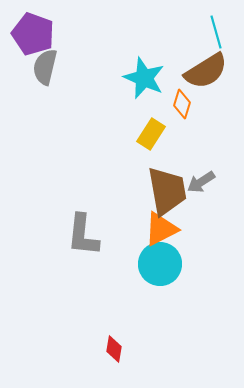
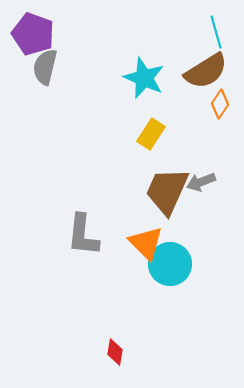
orange diamond: moved 38 px right; rotated 16 degrees clockwise
gray arrow: rotated 12 degrees clockwise
brown trapezoid: rotated 146 degrees counterclockwise
orange triangle: moved 15 px left, 14 px down; rotated 48 degrees counterclockwise
cyan circle: moved 10 px right
red diamond: moved 1 px right, 3 px down
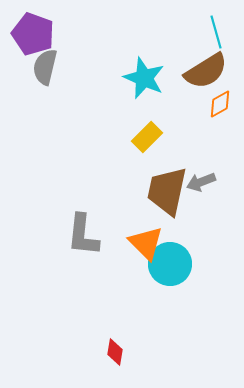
orange diamond: rotated 28 degrees clockwise
yellow rectangle: moved 4 px left, 3 px down; rotated 12 degrees clockwise
brown trapezoid: rotated 12 degrees counterclockwise
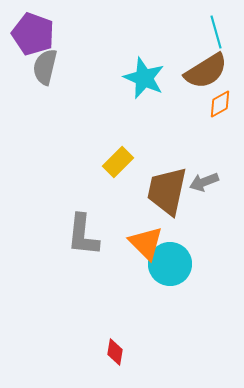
yellow rectangle: moved 29 px left, 25 px down
gray arrow: moved 3 px right
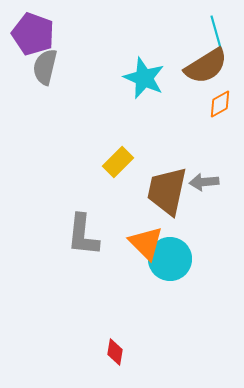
brown semicircle: moved 5 px up
gray arrow: rotated 16 degrees clockwise
cyan circle: moved 5 px up
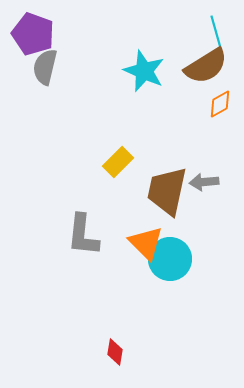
cyan star: moved 7 px up
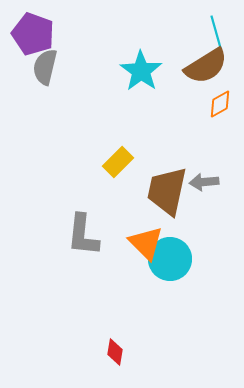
cyan star: moved 3 px left; rotated 12 degrees clockwise
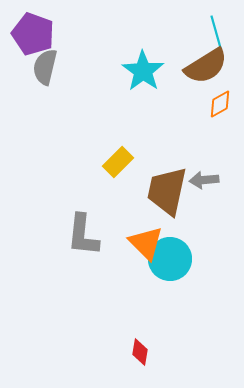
cyan star: moved 2 px right
gray arrow: moved 2 px up
red diamond: moved 25 px right
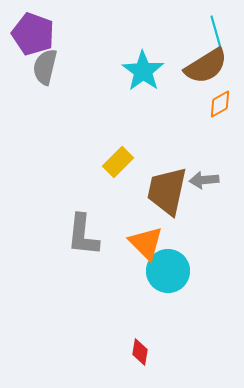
cyan circle: moved 2 px left, 12 px down
